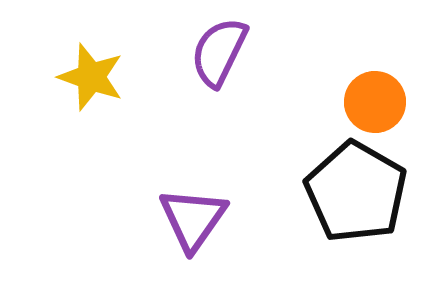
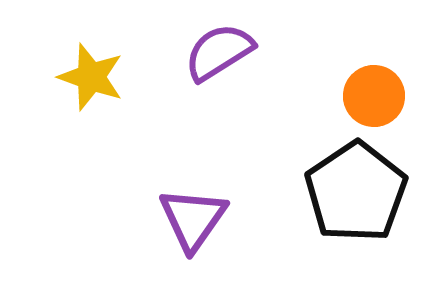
purple semicircle: rotated 32 degrees clockwise
orange circle: moved 1 px left, 6 px up
black pentagon: rotated 8 degrees clockwise
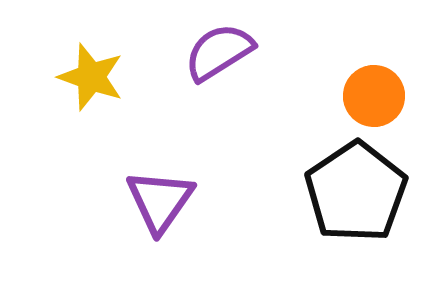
purple triangle: moved 33 px left, 18 px up
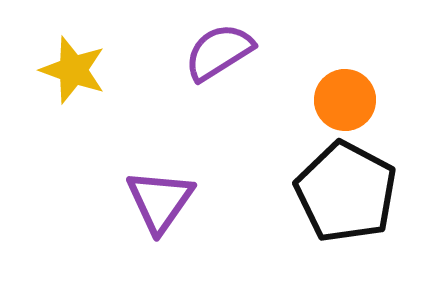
yellow star: moved 18 px left, 7 px up
orange circle: moved 29 px left, 4 px down
black pentagon: moved 10 px left; rotated 10 degrees counterclockwise
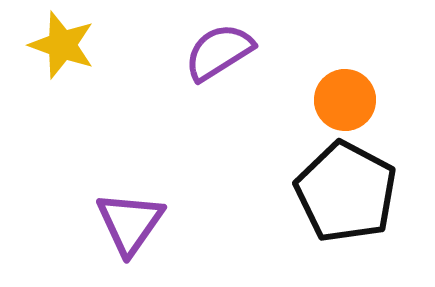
yellow star: moved 11 px left, 25 px up
purple triangle: moved 30 px left, 22 px down
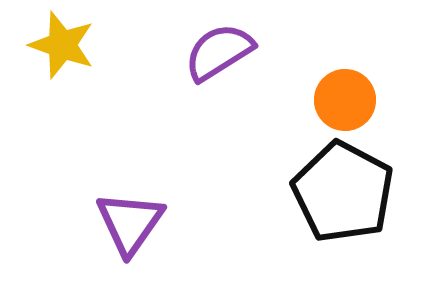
black pentagon: moved 3 px left
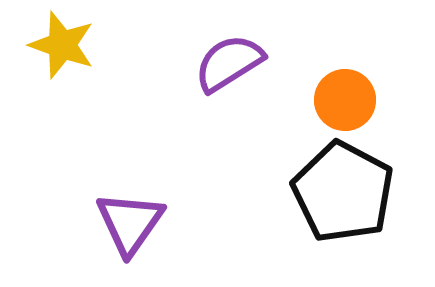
purple semicircle: moved 10 px right, 11 px down
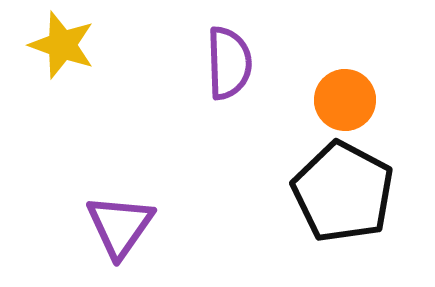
purple semicircle: rotated 120 degrees clockwise
purple triangle: moved 10 px left, 3 px down
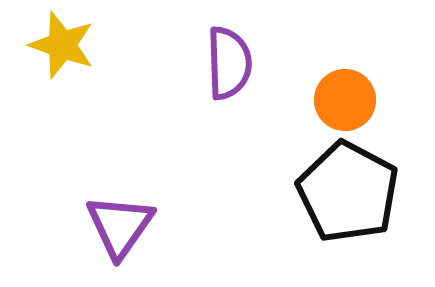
black pentagon: moved 5 px right
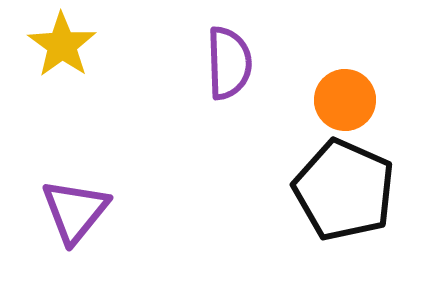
yellow star: rotated 16 degrees clockwise
black pentagon: moved 4 px left, 2 px up; rotated 4 degrees counterclockwise
purple triangle: moved 45 px left, 15 px up; rotated 4 degrees clockwise
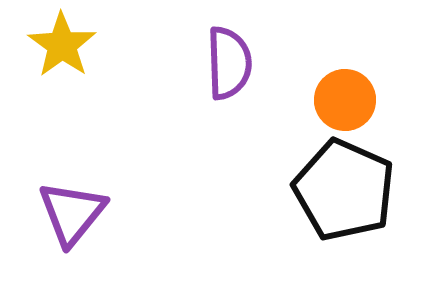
purple triangle: moved 3 px left, 2 px down
